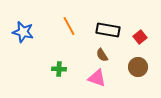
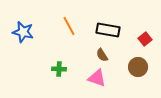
red square: moved 5 px right, 2 px down
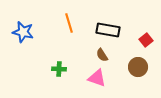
orange line: moved 3 px up; rotated 12 degrees clockwise
red square: moved 1 px right, 1 px down
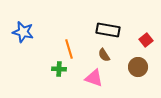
orange line: moved 26 px down
brown semicircle: moved 2 px right
pink triangle: moved 3 px left
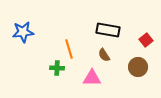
blue star: rotated 20 degrees counterclockwise
green cross: moved 2 px left, 1 px up
pink triangle: moved 2 px left; rotated 18 degrees counterclockwise
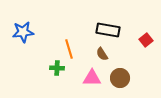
brown semicircle: moved 2 px left, 1 px up
brown circle: moved 18 px left, 11 px down
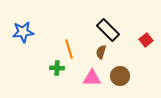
black rectangle: rotated 35 degrees clockwise
brown semicircle: moved 1 px left, 2 px up; rotated 48 degrees clockwise
brown circle: moved 2 px up
